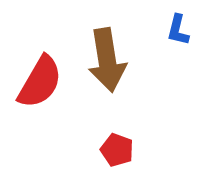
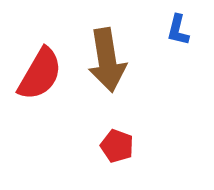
red semicircle: moved 8 px up
red pentagon: moved 4 px up
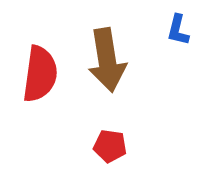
red semicircle: rotated 22 degrees counterclockwise
red pentagon: moved 7 px left; rotated 12 degrees counterclockwise
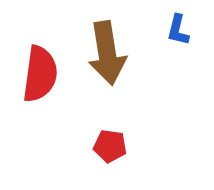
brown arrow: moved 7 px up
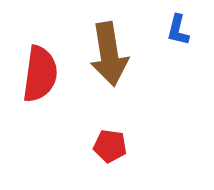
brown arrow: moved 2 px right, 1 px down
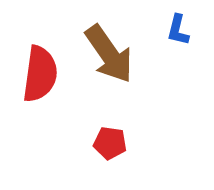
brown arrow: rotated 26 degrees counterclockwise
red pentagon: moved 3 px up
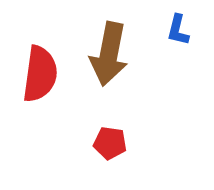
brown arrow: rotated 46 degrees clockwise
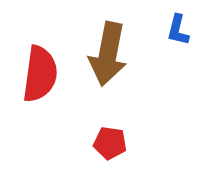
brown arrow: moved 1 px left
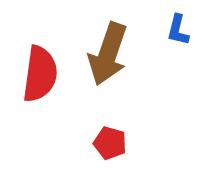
brown arrow: rotated 8 degrees clockwise
red pentagon: rotated 8 degrees clockwise
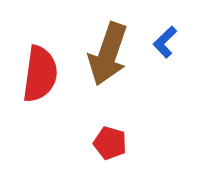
blue L-shape: moved 13 px left, 12 px down; rotated 32 degrees clockwise
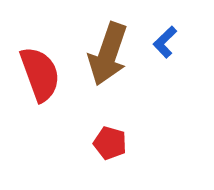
red semicircle: rotated 28 degrees counterclockwise
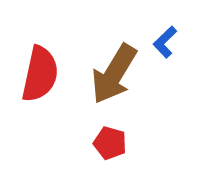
brown arrow: moved 6 px right, 20 px down; rotated 12 degrees clockwise
red semicircle: rotated 32 degrees clockwise
